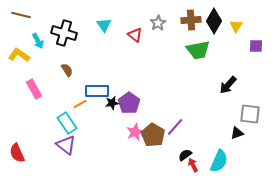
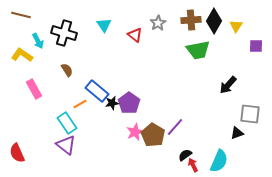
yellow L-shape: moved 3 px right
blue rectangle: rotated 40 degrees clockwise
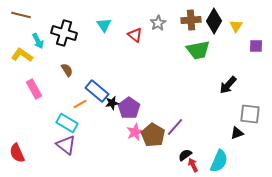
purple pentagon: moved 5 px down
cyan rectangle: rotated 25 degrees counterclockwise
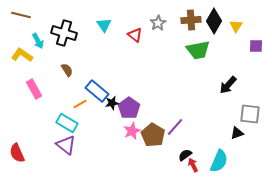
pink star: moved 3 px left, 1 px up
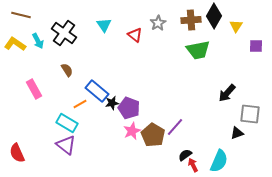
black diamond: moved 5 px up
black cross: rotated 20 degrees clockwise
yellow L-shape: moved 7 px left, 11 px up
black arrow: moved 1 px left, 8 px down
purple pentagon: rotated 15 degrees counterclockwise
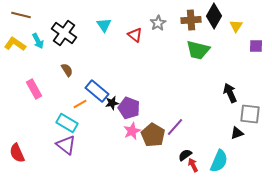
green trapezoid: rotated 25 degrees clockwise
black arrow: moved 3 px right; rotated 114 degrees clockwise
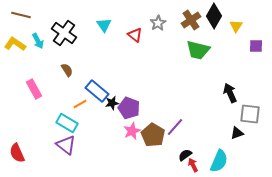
brown cross: rotated 30 degrees counterclockwise
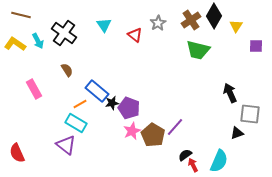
cyan rectangle: moved 9 px right
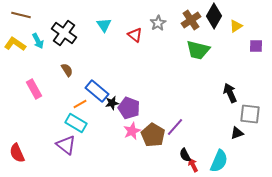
yellow triangle: rotated 24 degrees clockwise
black semicircle: rotated 80 degrees counterclockwise
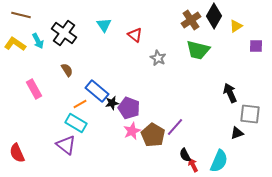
gray star: moved 35 px down; rotated 14 degrees counterclockwise
